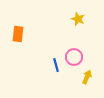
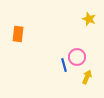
yellow star: moved 11 px right
pink circle: moved 3 px right
blue line: moved 8 px right
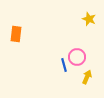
orange rectangle: moved 2 px left
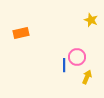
yellow star: moved 2 px right, 1 px down
orange rectangle: moved 5 px right, 1 px up; rotated 70 degrees clockwise
blue line: rotated 16 degrees clockwise
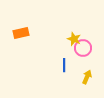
yellow star: moved 17 px left, 19 px down
pink circle: moved 6 px right, 9 px up
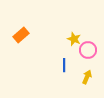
orange rectangle: moved 2 px down; rotated 28 degrees counterclockwise
pink circle: moved 5 px right, 2 px down
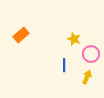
pink circle: moved 3 px right, 4 px down
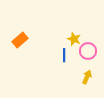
orange rectangle: moved 1 px left, 5 px down
pink circle: moved 3 px left, 3 px up
blue line: moved 10 px up
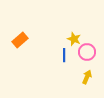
pink circle: moved 1 px left, 1 px down
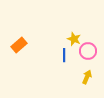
orange rectangle: moved 1 px left, 5 px down
pink circle: moved 1 px right, 1 px up
